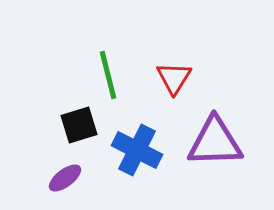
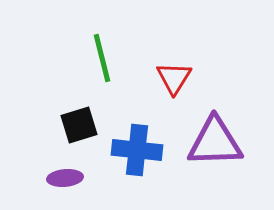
green line: moved 6 px left, 17 px up
blue cross: rotated 21 degrees counterclockwise
purple ellipse: rotated 32 degrees clockwise
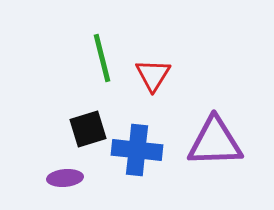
red triangle: moved 21 px left, 3 px up
black square: moved 9 px right, 4 px down
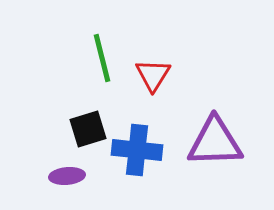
purple ellipse: moved 2 px right, 2 px up
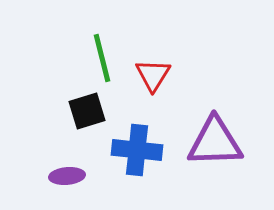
black square: moved 1 px left, 18 px up
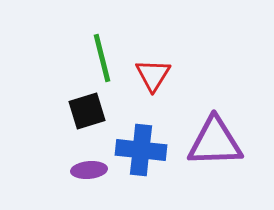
blue cross: moved 4 px right
purple ellipse: moved 22 px right, 6 px up
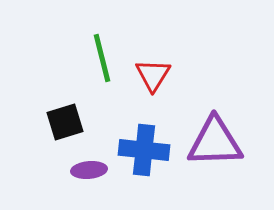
black square: moved 22 px left, 11 px down
blue cross: moved 3 px right
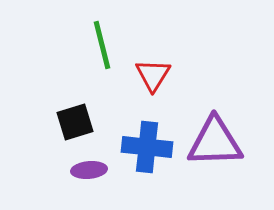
green line: moved 13 px up
black square: moved 10 px right
blue cross: moved 3 px right, 3 px up
